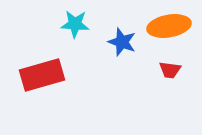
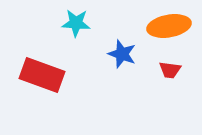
cyan star: moved 1 px right, 1 px up
blue star: moved 12 px down
red rectangle: rotated 36 degrees clockwise
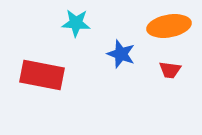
blue star: moved 1 px left
red rectangle: rotated 9 degrees counterclockwise
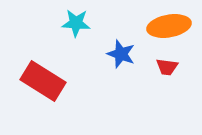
red trapezoid: moved 3 px left, 3 px up
red rectangle: moved 1 px right, 6 px down; rotated 21 degrees clockwise
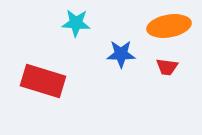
blue star: rotated 20 degrees counterclockwise
red rectangle: rotated 15 degrees counterclockwise
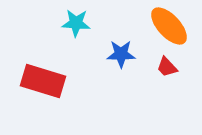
orange ellipse: rotated 57 degrees clockwise
red trapezoid: rotated 40 degrees clockwise
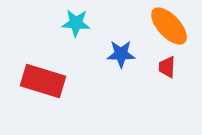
red trapezoid: rotated 45 degrees clockwise
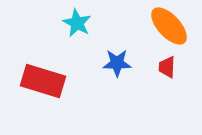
cyan star: moved 1 px right; rotated 24 degrees clockwise
blue star: moved 4 px left, 9 px down
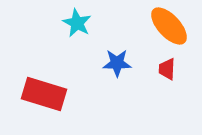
red trapezoid: moved 2 px down
red rectangle: moved 1 px right, 13 px down
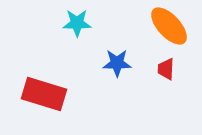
cyan star: rotated 28 degrees counterclockwise
red trapezoid: moved 1 px left
